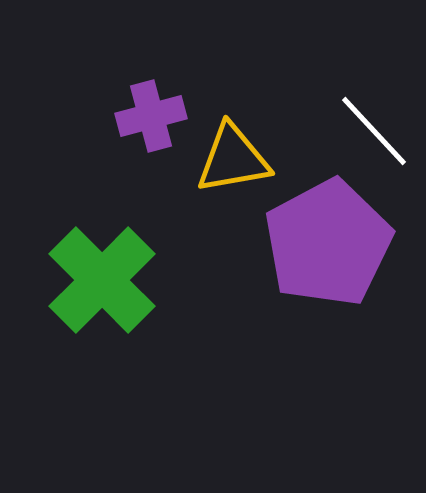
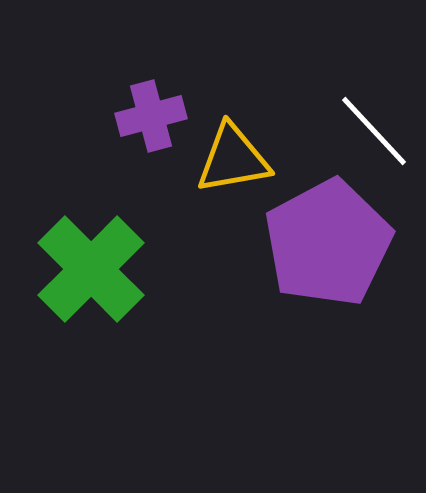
green cross: moved 11 px left, 11 px up
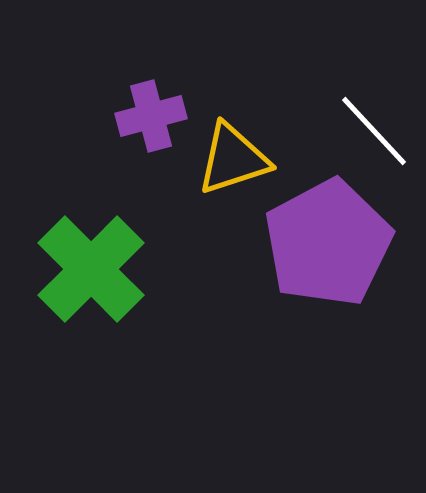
yellow triangle: rotated 8 degrees counterclockwise
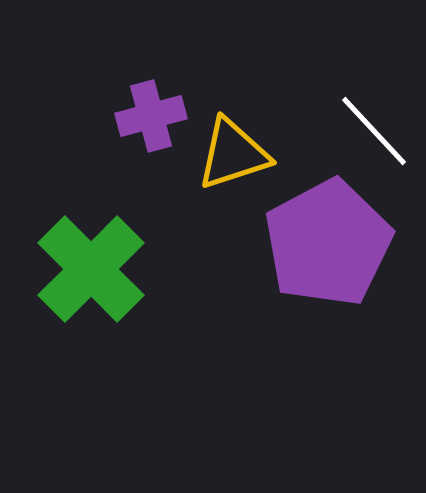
yellow triangle: moved 5 px up
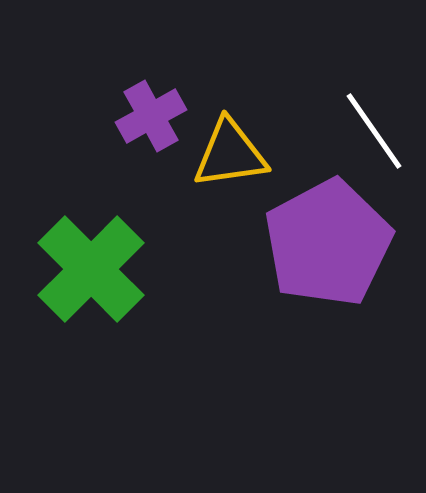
purple cross: rotated 14 degrees counterclockwise
white line: rotated 8 degrees clockwise
yellow triangle: moved 3 px left; rotated 10 degrees clockwise
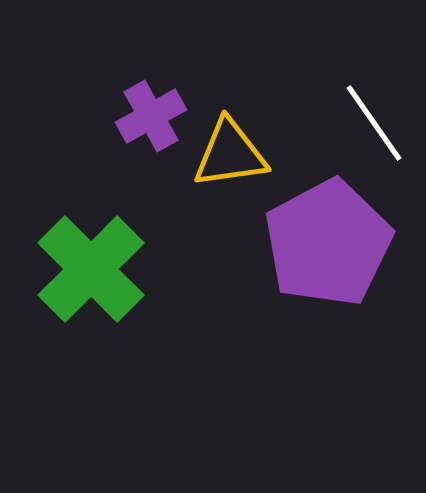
white line: moved 8 px up
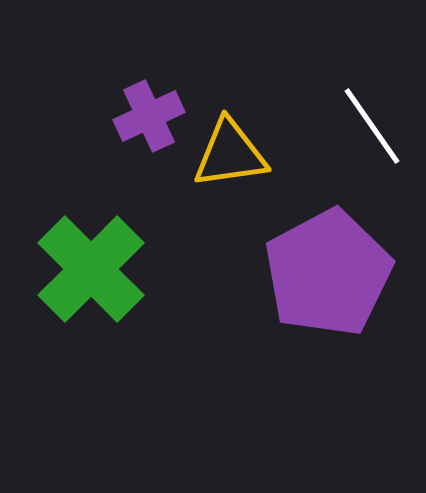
purple cross: moved 2 px left; rotated 4 degrees clockwise
white line: moved 2 px left, 3 px down
purple pentagon: moved 30 px down
